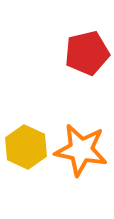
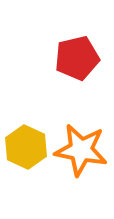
red pentagon: moved 10 px left, 5 px down
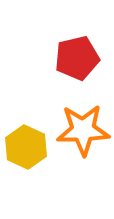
orange star: moved 2 px right, 20 px up; rotated 12 degrees counterclockwise
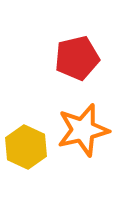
orange star: rotated 12 degrees counterclockwise
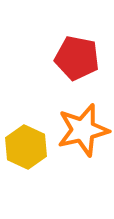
red pentagon: rotated 24 degrees clockwise
